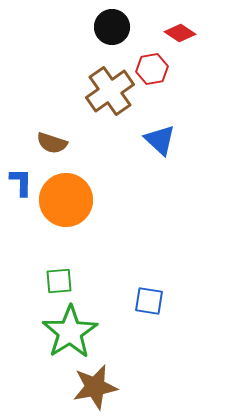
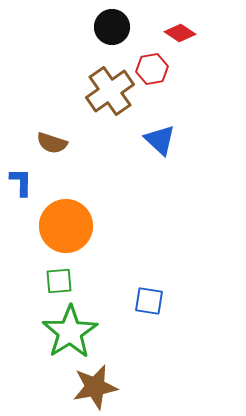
orange circle: moved 26 px down
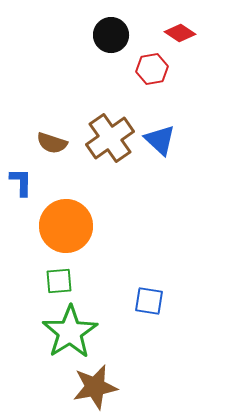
black circle: moved 1 px left, 8 px down
brown cross: moved 47 px down
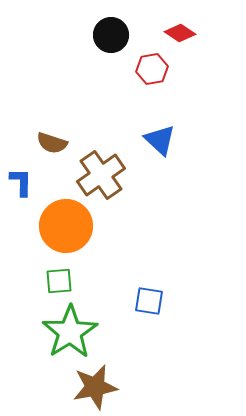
brown cross: moved 9 px left, 37 px down
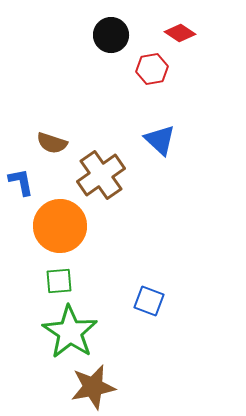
blue L-shape: rotated 12 degrees counterclockwise
orange circle: moved 6 px left
blue square: rotated 12 degrees clockwise
green star: rotated 6 degrees counterclockwise
brown star: moved 2 px left
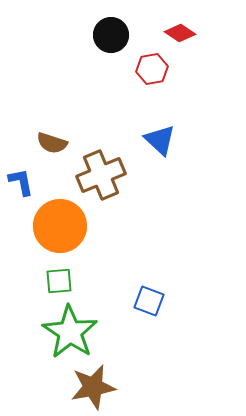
brown cross: rotated 12 degrees clockwise
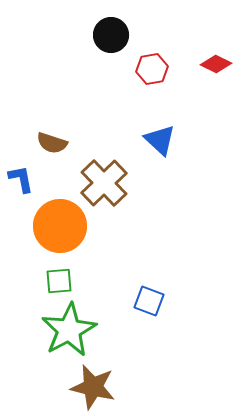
red diamond: moved 36 px right, 31 px down; rotated 8 degrees counterclockwise
brown cross: moved 3 px right, 8 px down; rotated 21 degrees counterclockwise
blue L-shape: moved 3 px up
green star: moved 1 px left, 2 px up; rotated 10 degrees clockwise
brown star: rotated 24 degrees clockwise
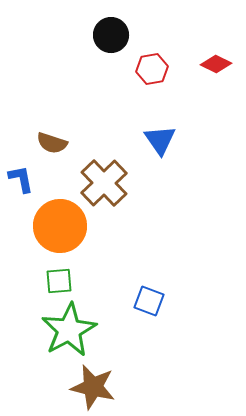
blue triangle: rotated 12 degrees clockwise
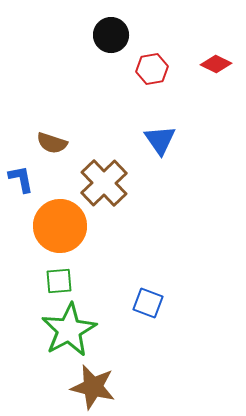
blue square: moved 1 px left, 2 px down
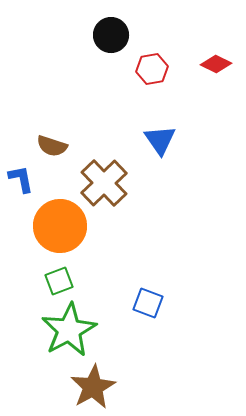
brown semicircle: moved 3 px down
green square: rotated 16 degrees counterclockwise
brown star: rotated 30 degrees clockwise
